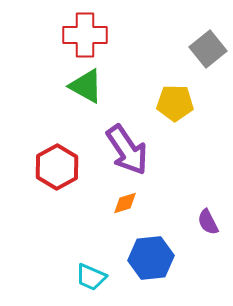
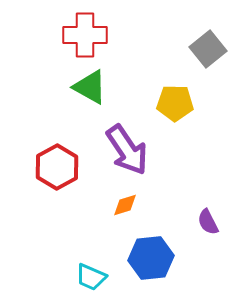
green triangle: moved 4 px right, 1 px down
orange diamond: moved 2 px down
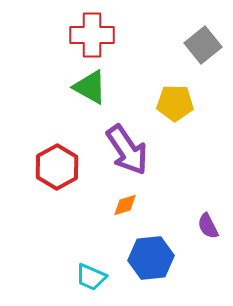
red cross: moved 7 px right
gray square: moved 5 px left, 4 px up
purple semicircle: moved 4 px down
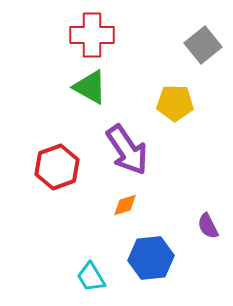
red hexagon: rotated 9 degrees clockwise
cyan trapezoid: rotated 36 degrees clockwise
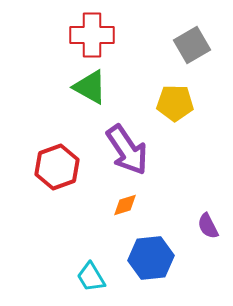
gray square: moved 11 px left; rotated 9 degrees clockwise
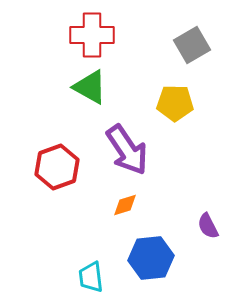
cyan trapezoid: rotated 24 degrees clockwise
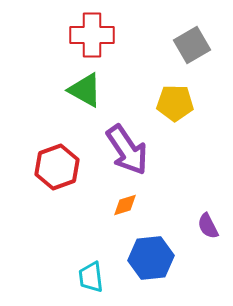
green triangle: moved 5 px left, 3 px down
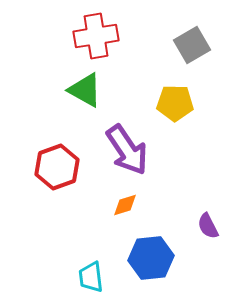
red cross: moved 4 px right, 1 px down; rotated 9 degrees counterclockwise
